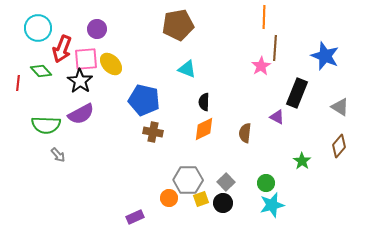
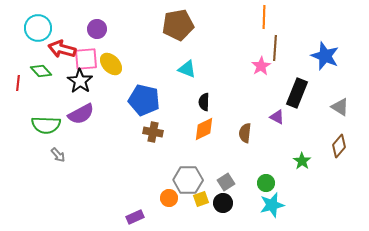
red arrow: rotated 84 degrees clockwise
gray square: rotated 12 degrees clockwise
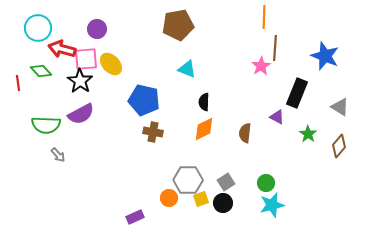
red line: rotated 14 degrees counterclockwise
green star: moved 6 px right, 27 px up
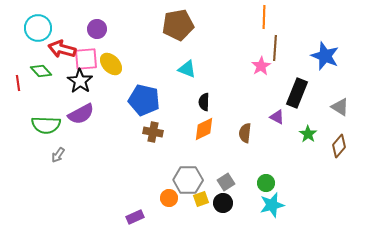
gray arrow: rotated 77 degrees clockwise
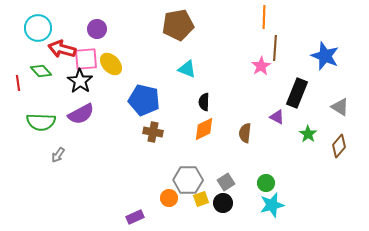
green semicircle: moved 5 px left, 3 px up
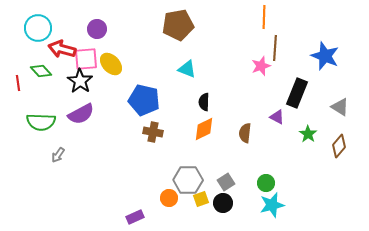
pink star: rotated 12 degrees clockwise
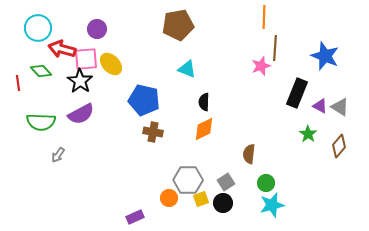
purple triangle: moved 43 px right, 11 px up
brown semicircle: moved 4 px right, 21 px down
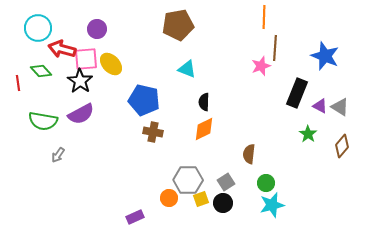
green semicircle: moved 2 px right, 1 px up; rotated 8 degrees clockwise
brown diamond: moved 3 px right
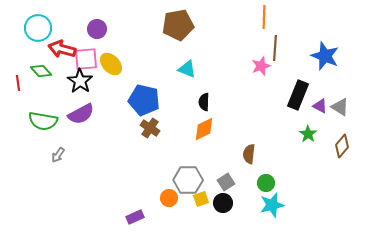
black rectangle: moved 1 px right, 2 px down
brown cross: moved 3 px left, 4 px up; rotated 24 degrees clockwise
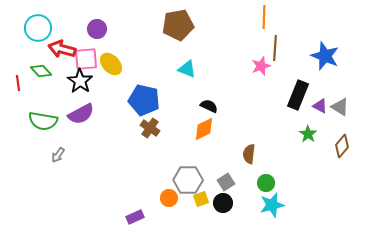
black semicircle: moved 5 px right, 4 px down; rotated 114 degrees clockwise
